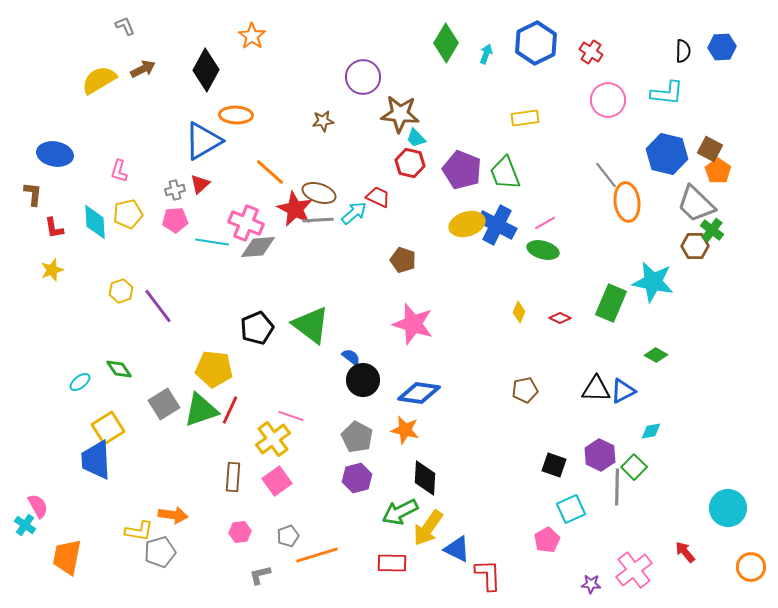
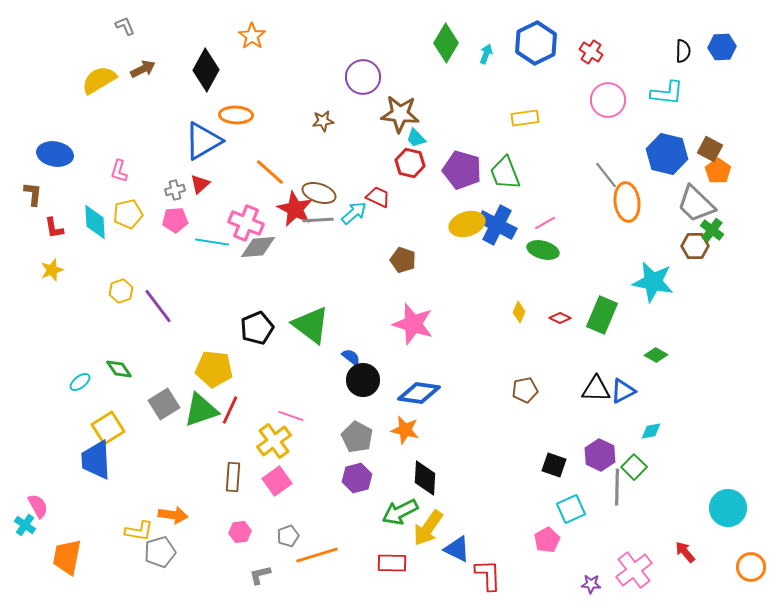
purple pentagon at (462, 170): rotated 6 degrees counterclockwise
green rectangle at (611, 303): moved 9 px left, 12 px down
yellow cross at (273, 439): moved 1 px right, 2 px down
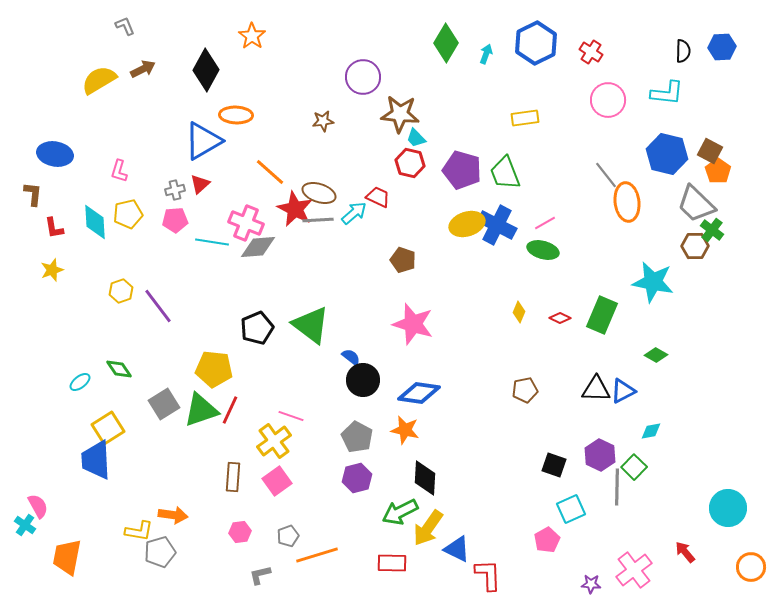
brown square at (710, 149): moved 2 px down
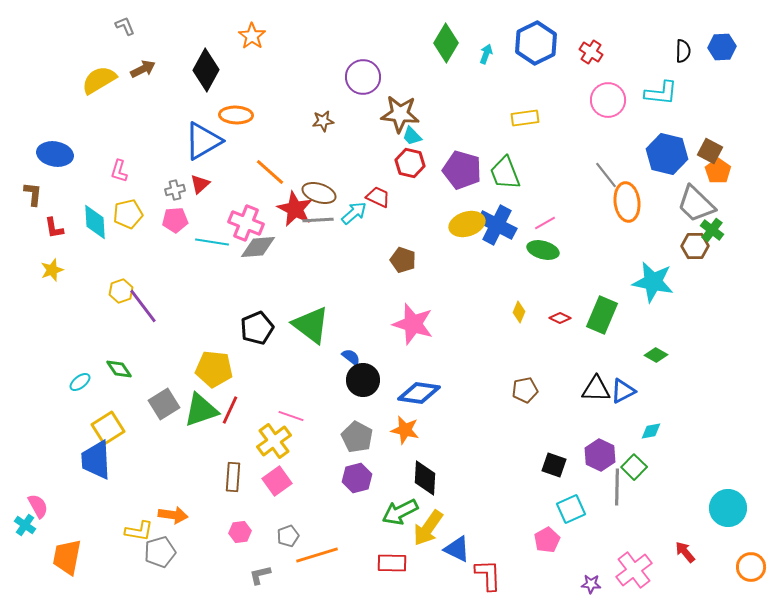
cyan L-shape at (667, 93): moved 6 px left
cyan trapezoid at (416, 138): moved 4 px left, 2 px up
purple line at (158, 306): moved 15 px left
